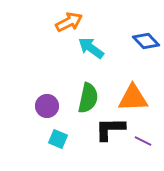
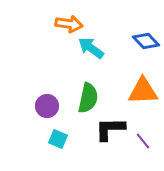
orange arrow: moved 2 px down; rotated 36 degrees clockwise
orange triangle: moved 10 px right, 7 px up
purple line: rotated 24 degrees clockwise
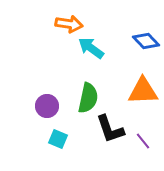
black L-shape: rotated 108 degrees counterclockwise
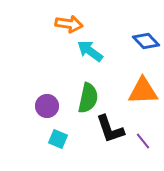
cyan arrow: moved 1 px left, 3 px down
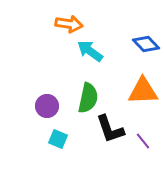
blue diamond: moved 3 px down
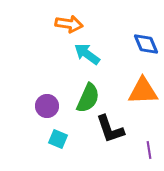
blue diamond: rotated 20 degrees clockwise
cyan arrow: moved 3 px left, 3 px down
green semicircle: rotated 12 degrees clockwise
purple line: moved 6 px right, 9 px down; rotated 30 degrees clockwise
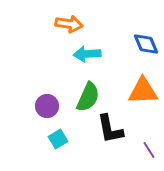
cyan arrow: rotated 40 degrees counterclockwise
green semicircle: moved 1 px up
black L-shape: rotated 8 degrees clockwise
cyan square: rotated 36 degrees clockwise
purple line: rotated 24 degrees counterclockwise
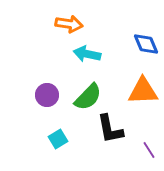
cyan arrow: rotated 16 degrees clockwise
green semicircle: rotated 20 degrees clockwise
purple circle: moved 11 px up
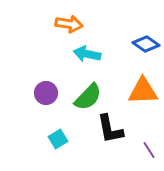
blue diamond: rotated 32 degrees counterclockwise
purple circle: moved 1 px left, 2 px up
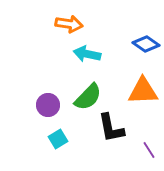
purple circle: moved 2 px right, 12 px down
black L-shape: moved 1 px right, 1 px up
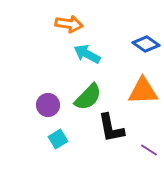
cyan arrow: rotated 16 degrees clockwise
purple line: rotated 24 degrees counterclockwise
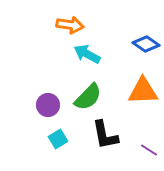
orange arrow: moved 1 px right, 1 px down
black L-shape: moved 6 px left, 7 px down
